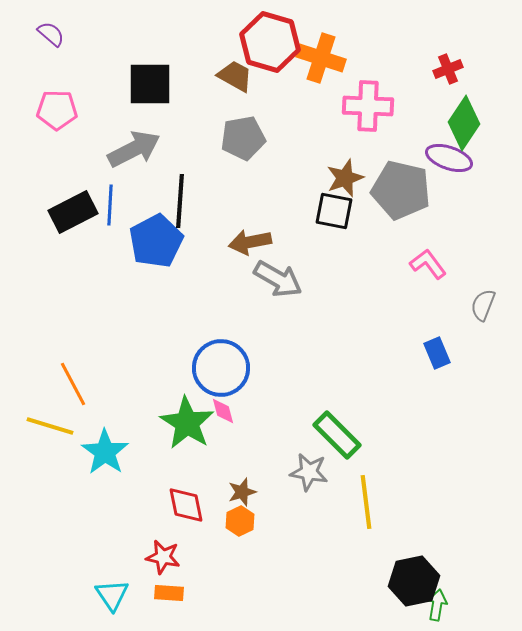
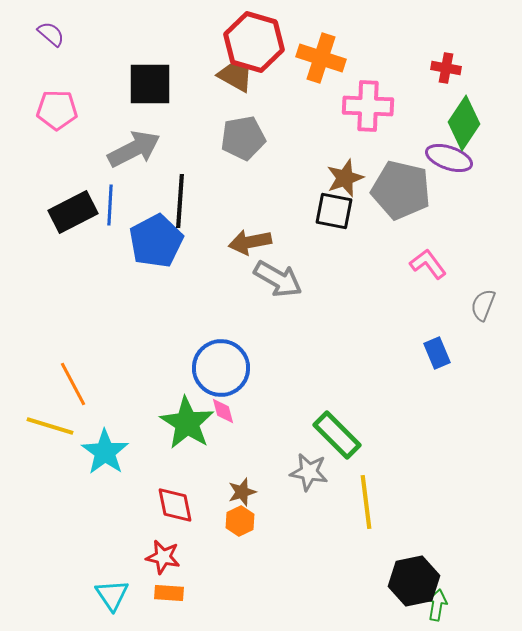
red hexagon at (270, 42): moved 16 px left
red cross at (448, 69): moved 2 px left, 1 px up; rotated 32 degrees clockwise
red diamond at (186, 505): moved 11 px left
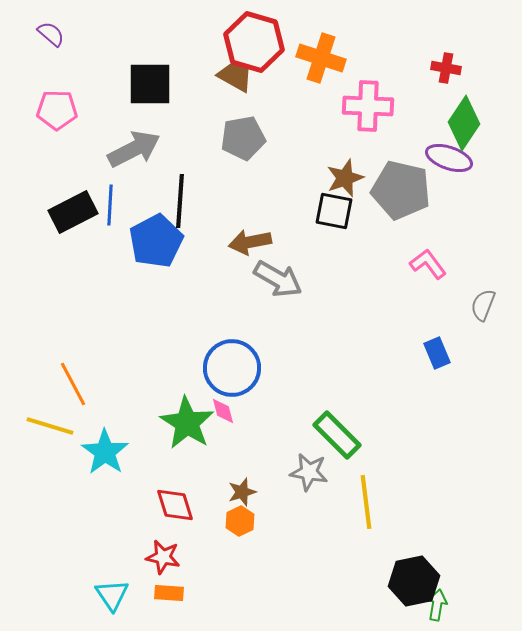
blue circle at (221, 368): moved 11 px right
red diamond at (175, 505): rotated 6 degrees counterclockwise
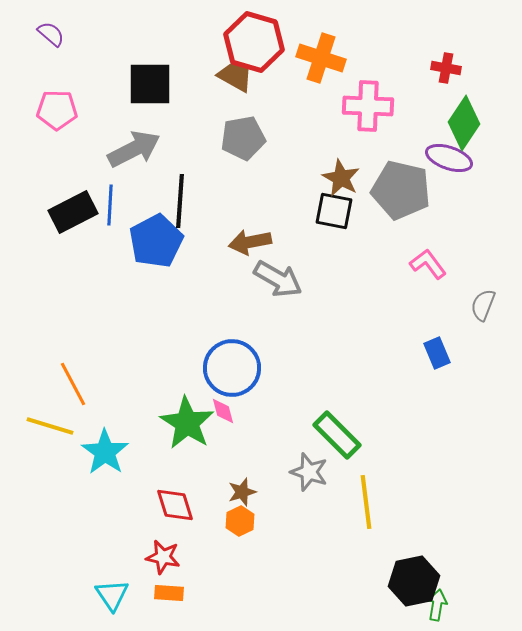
brown star at (345, 178): moved 4 px left; rotated 24 degrees counterclockwise
gray star at (309, 472): rotated 9 degrees clockwise
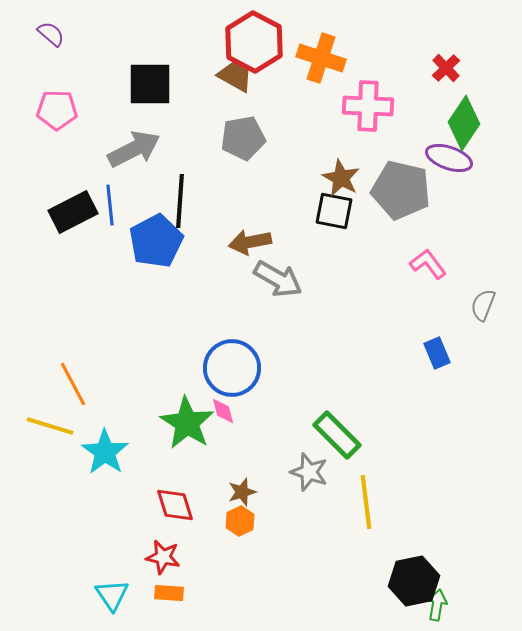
red hexagon at (254, 42): rotated 12 degrees clockwise
red cross at (446, 68): rotated 36 degrees clockwise
blue line at (110, 205): rotated 9 degrees counterclockwise
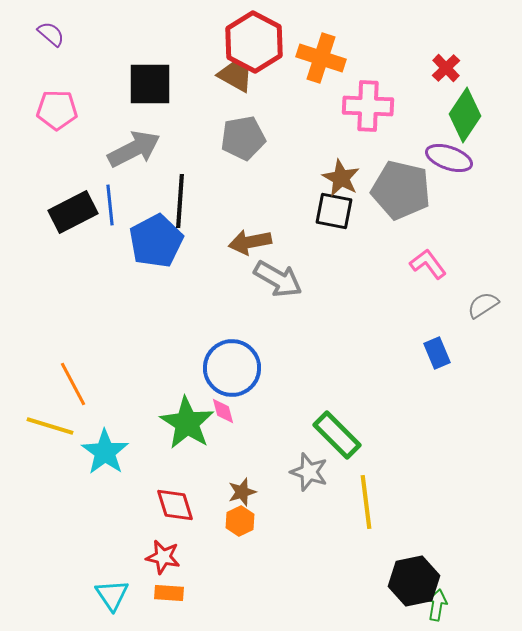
green diamond at (464, 123): moved 1 px right, 8 px up
gray semicircle at (483, 305): rotated 36 degrees clockwise
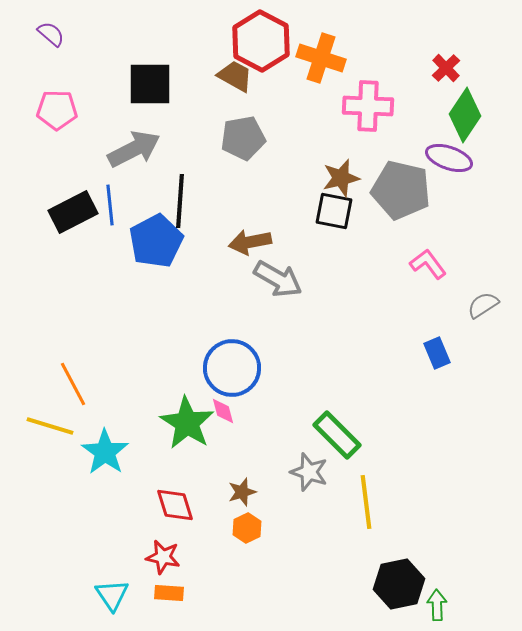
red hexagon at (254, 42): moved 7 px right, 1 px up
brown star at (341, 178): rotated 30 degrees clockwise
orange hexagon at (240, 521): moved 7 px right, 7 px down
black hexagon at (414, 581): moved 15 px left, 3 px down
green arrow at (437, 605): rotated 12 degrees counterclockwise
